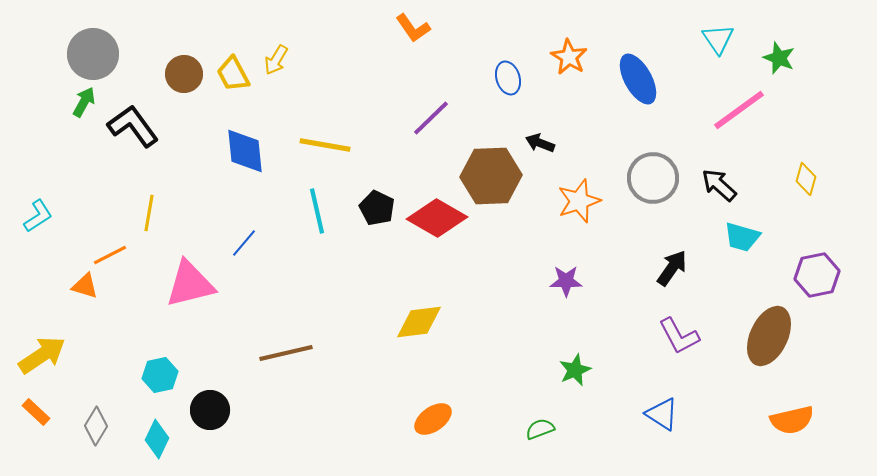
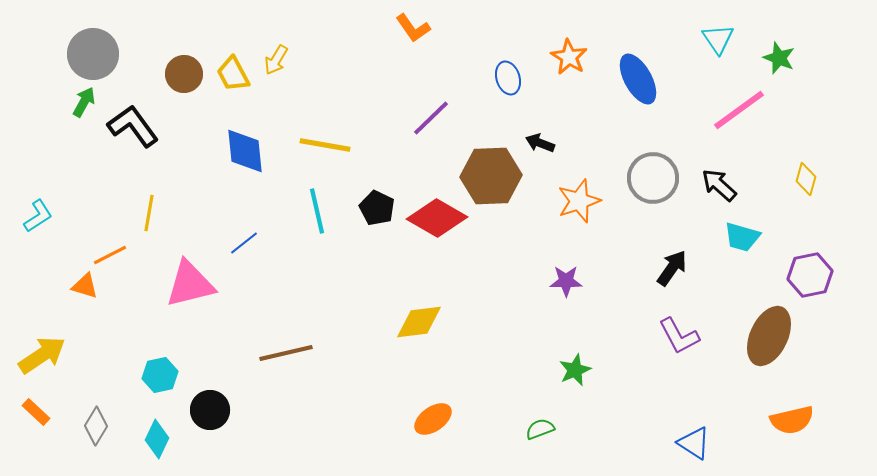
blue line at (244, 243): rotated 12 degrees clockwise
purple hexagon at (817, 275): moved 7 px left
blue triangle at (662, 414): moved 32 px right, 29 px down
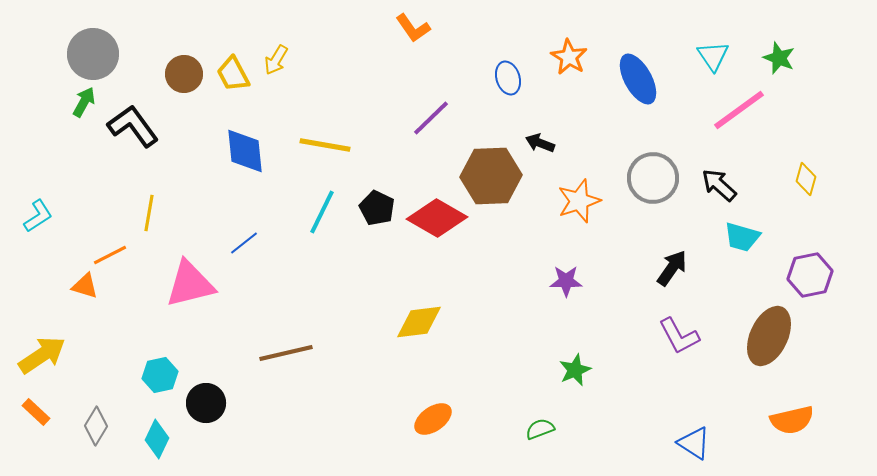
cyan triangle at (718, 39): moved 5 px left, 17 px down
cyan line at (317, 211): moved 5 px right, 1 px down; rotated 39 degrees clockwise
black circle at (210, 410): moved 4 px left, 7 px up
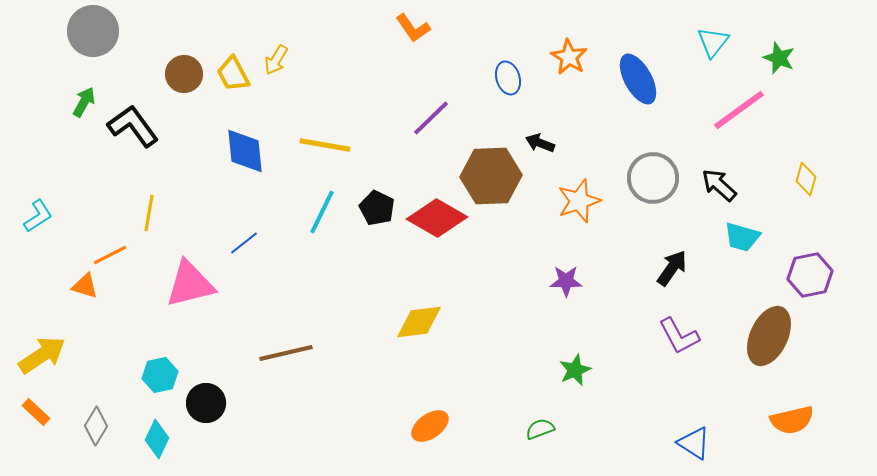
gray circle at (93, 54): moved 23 px up
cyan triangle at (713, 56): moved 14 px up; rotated 12 degrees clockwise
orange ellipse at (433, 419): moved 3 px left, 7 px down
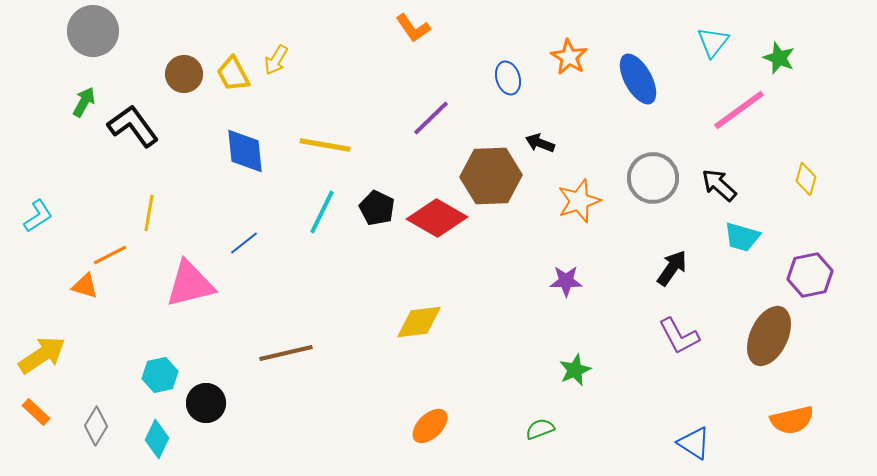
orange ellipse at (430, 426): rotated 9 degrees counterclockwise
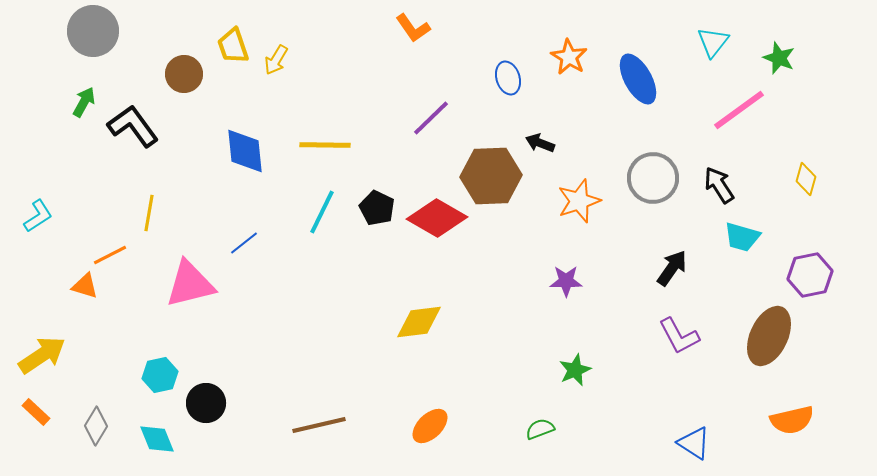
yellow trapezoid at (233, 74): moved 28 px up; rotated 9 degrees clockwise
yellow line at (325, 145): rotated 9 degrees counterclockwise
black arrow at (719, 185): rotated 15 degrees clockwise
brown line at (286, 353): moved 33 px right, 72 px down
cyan diamond at (157, 439): rotated 48 degrees counterclockwise
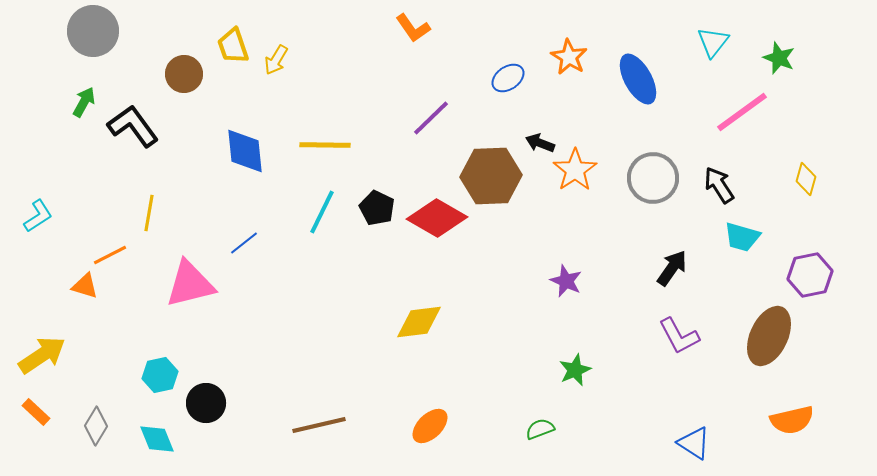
blue ellipse at (508, 78): rotated 72 degrees clockwise
pink line at (739, 110): moved 3 px right, 2 px down
orange star at (579, 201): moved 4 px left, 31 px up; rotated 15 degrees counterclockwise
purple star at (566, 281): rotated 24 degrees clockwise
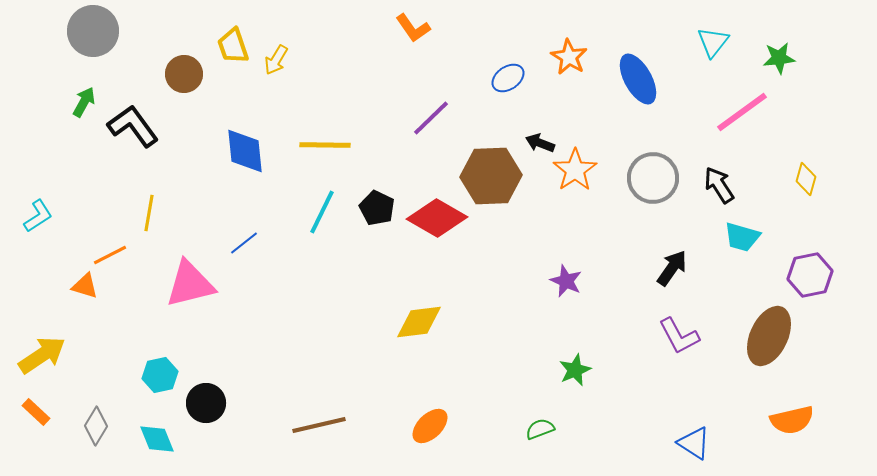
green star at (779, 58): rotated 28 degrees counterclockwise
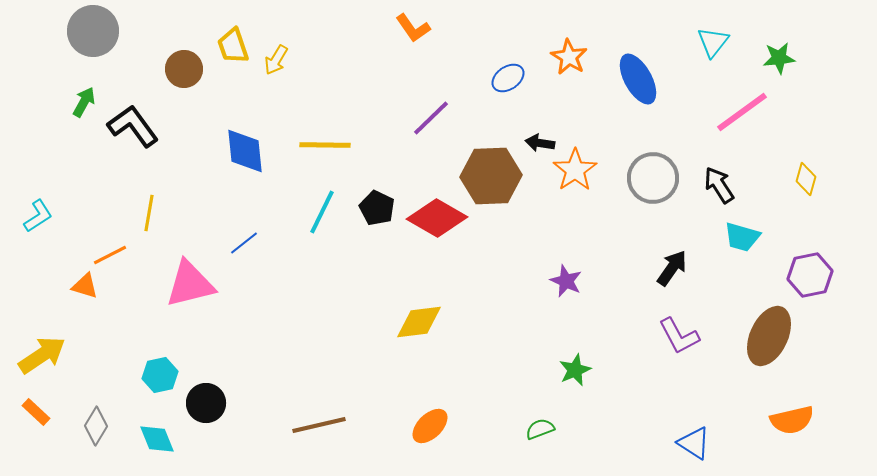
brown circle at (184, 74): moved 5 px up
black arrow at (540, 143): rotated 12 degrees counterclockwise
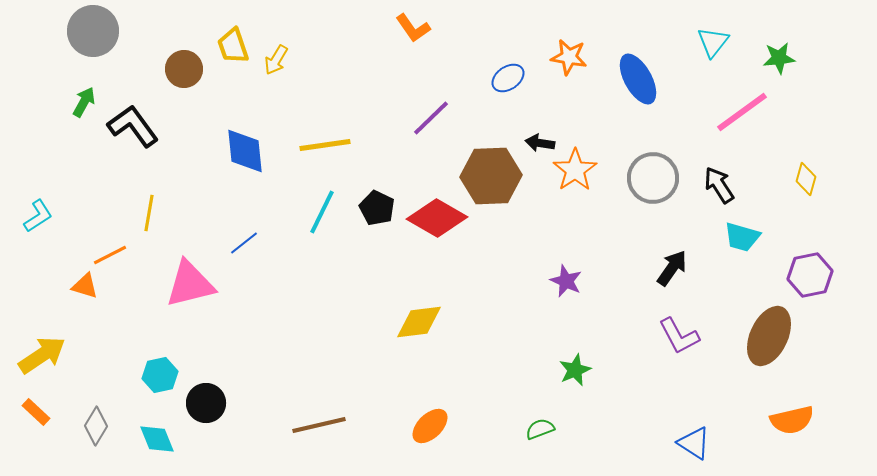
orange star at (569, 57): rotated 21 degrees counterclockwise
yellow line at (325, 145): rotated 9 degrees counterclockwise
